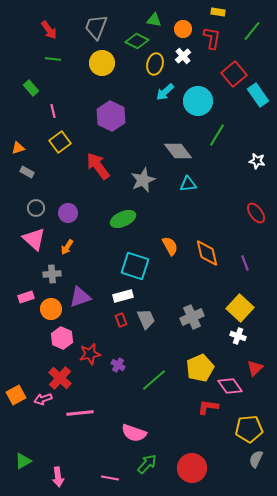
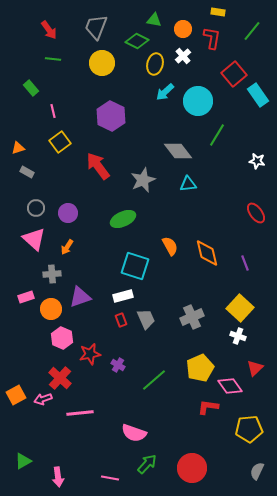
gray semicircle at (256, 459): moved 1 px right, 12 px down
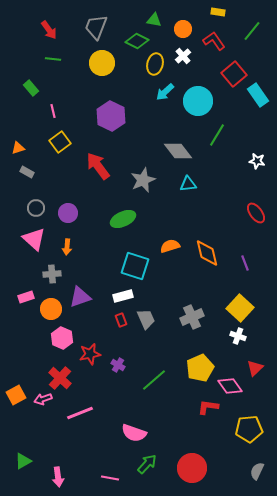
red L-shape at (212, 38): moved 2 px right, 3 px down; rotated 45 degrees counterclockwise
orange semicircle at (170, 246): rotated 78 degrees counterclockwise
orange arrow at (67, 247): rotated 28 degrees counterclockwise
pink line at (80, 413): rotated 16 degrees counterclockwise
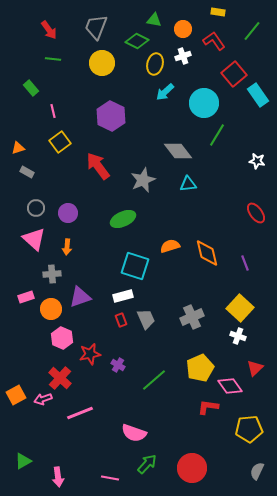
white cross at (183, 56): rotated 21 degrees clockwise
cyan circle at (198, 101): moved 6 px right, 2 px down
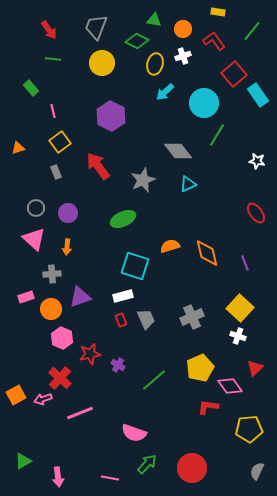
gray rectangle at (27, 172): moved 29 px right; rotated 40 degrees clockwise
cyan triangle at (188, 184): rotated 18 degrees counterclockwise
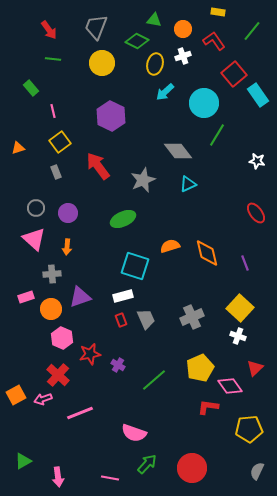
red cross at (60, 378): moved 2 px left, 3 px up
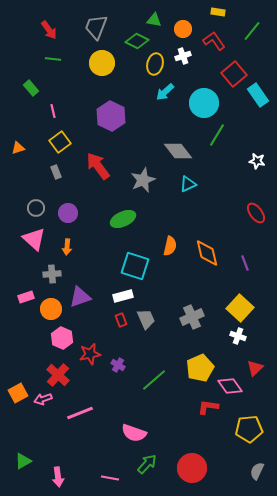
orange semicircle at (170, 246): rotated 120 degrees clockwise
orange square at (16, 395): moved 2 px right, 2 px up
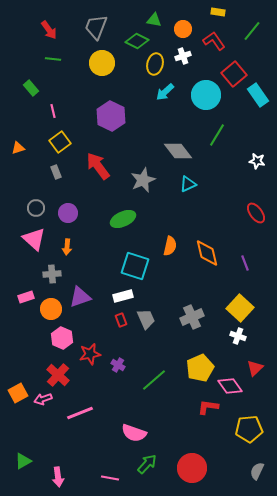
cyan circle at (204, 103): moved 2 px right, 8 px up
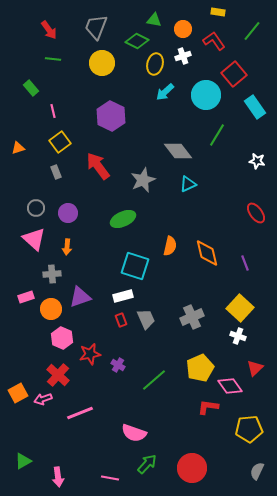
cyan rectangle at (258, 95): moved 3 px left, 12 px down
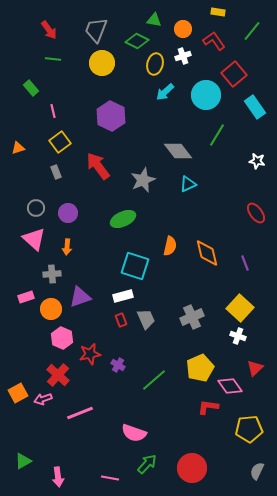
gray trapezoid at (96, 27): moved 3 px down
